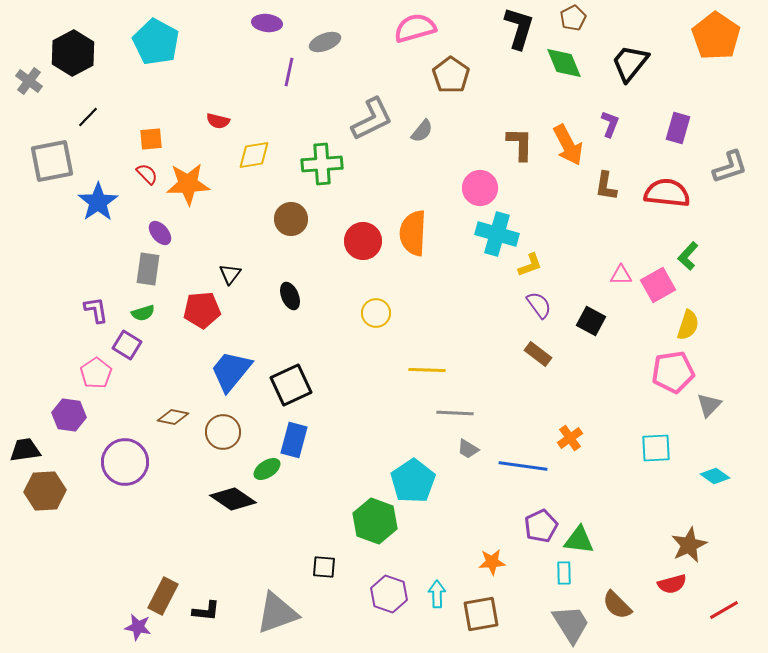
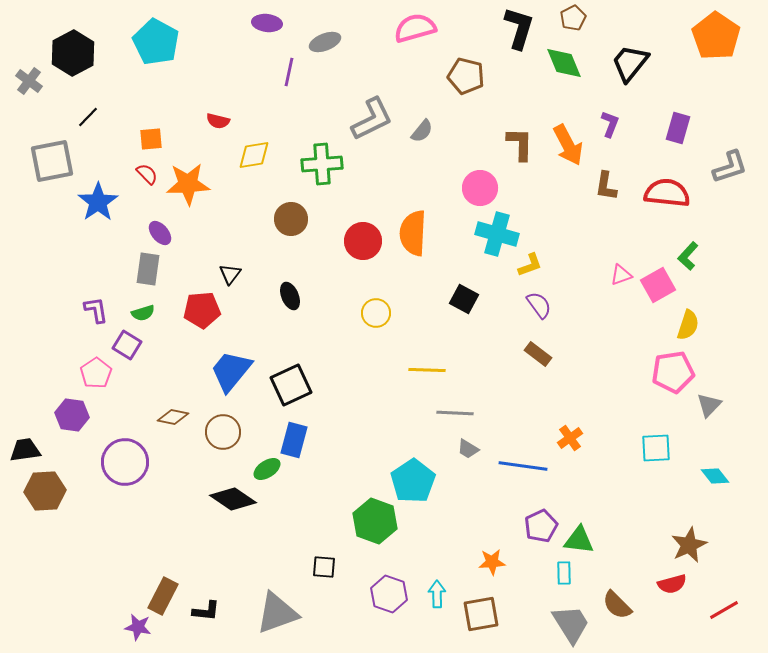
brown pentagon at (451, 75): moved 15 px right, 1 px down; rotated 21 degrees counterclockwise
pink triangle at (621, 275): rotated 20 degrees counterclockwise
black square at (591, 321): moved 127 px left, 22 px up
purple hexagon at (69, 415): moved 3 px right
cyan diamond at (715, 476): rotated 16 degrees clockwise
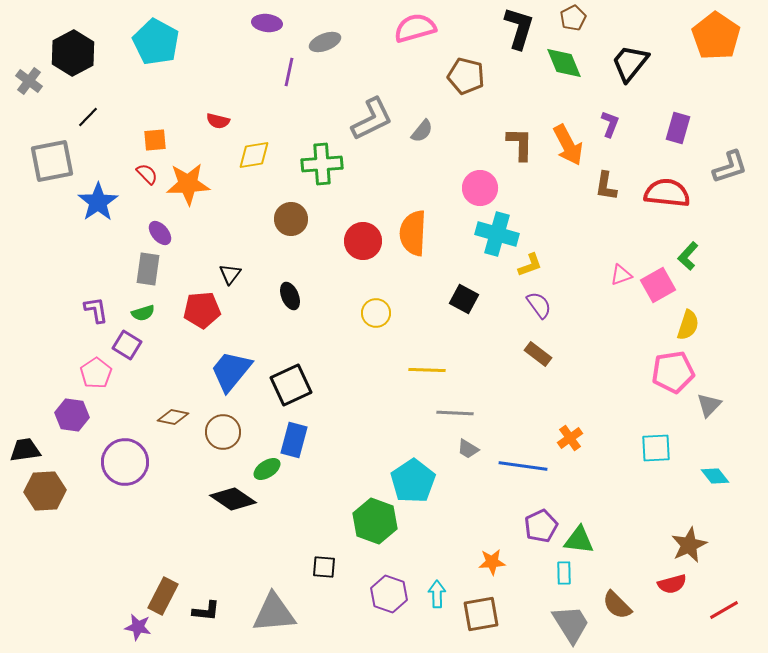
orange square at (151, 139): moved 4 px right, 1 px down
gray triangle at (277, 613): moved 3 px left; rotated 15 degrees clockwise
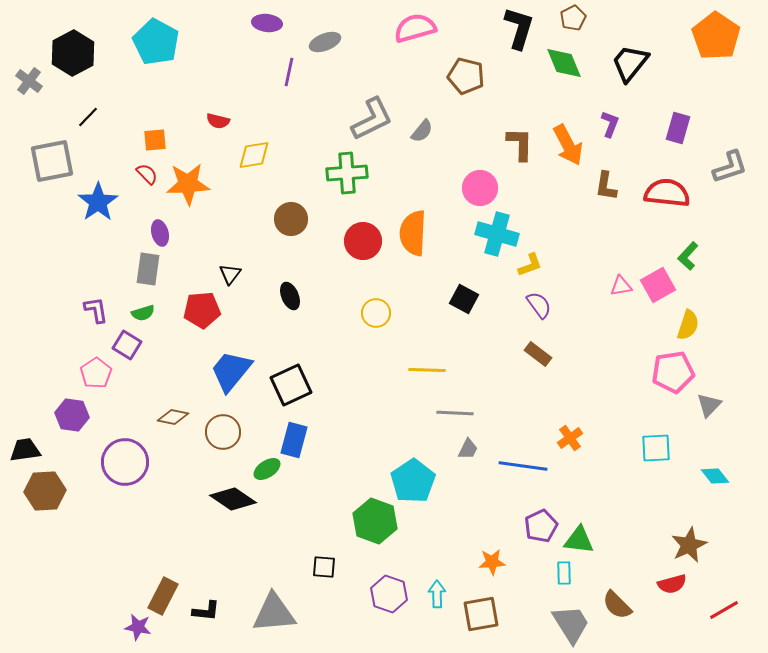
green cross at (322, 164): moved 25 px right, 9 px down
purple ellipse at (160, 233): rotated 25 degrees clockwise
pink triangle at (621, 275): moved 11 px down; rotated 10 degrees clockwise
gray trapezoid at (468, 449): rotated 95 degrees counterclockwise
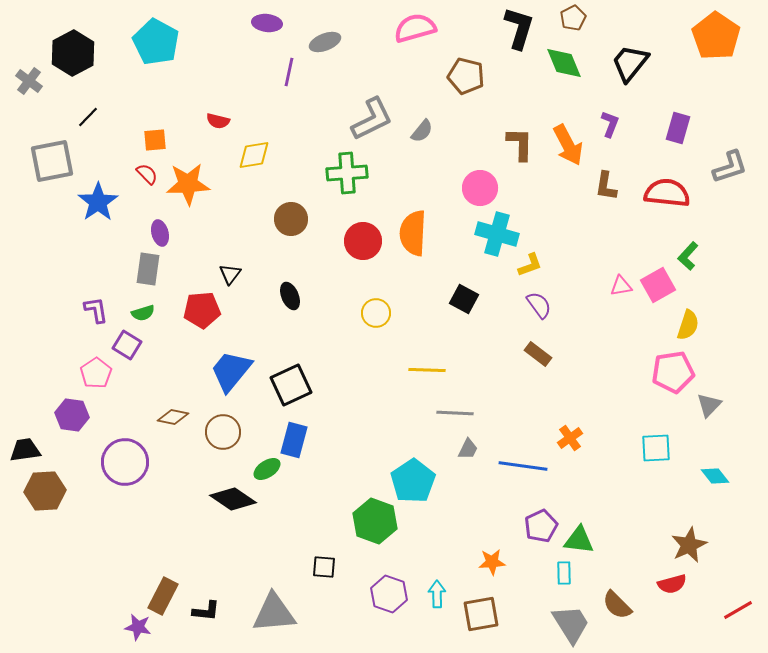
red line at (724, 610): moved 14 px right
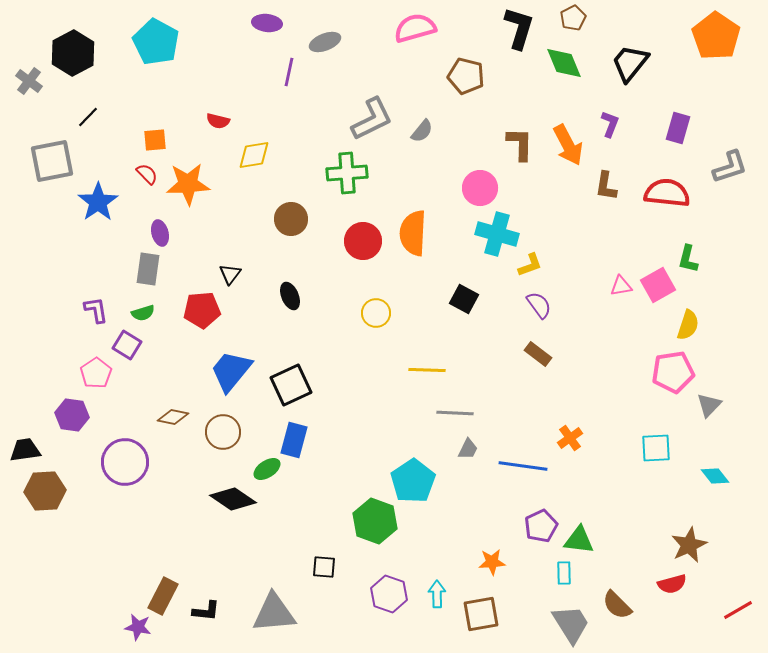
green L-shape at (688, 256): moved 3 px down; rotated 28 degrees counterclockwise
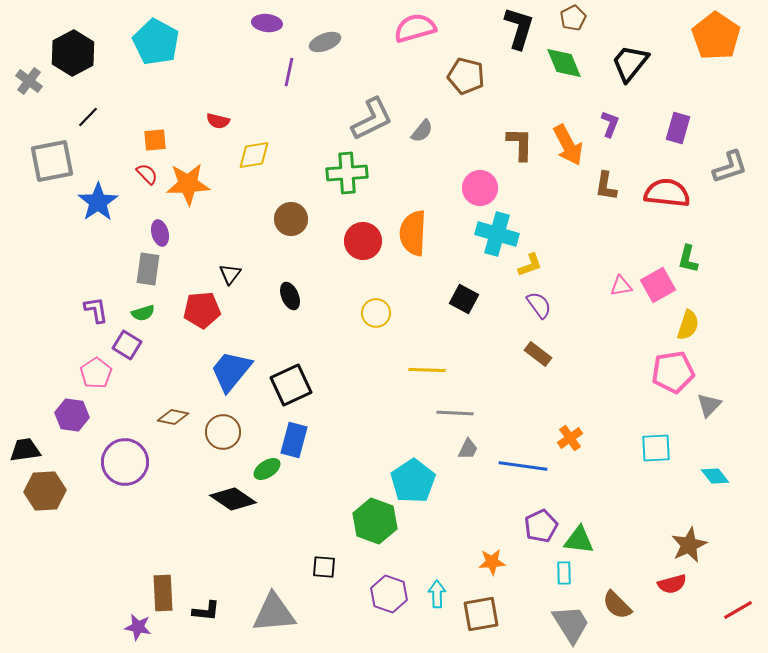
brown rectangle at (163, 596): moved 3 px up; rotated 30 degrees counterclockwise
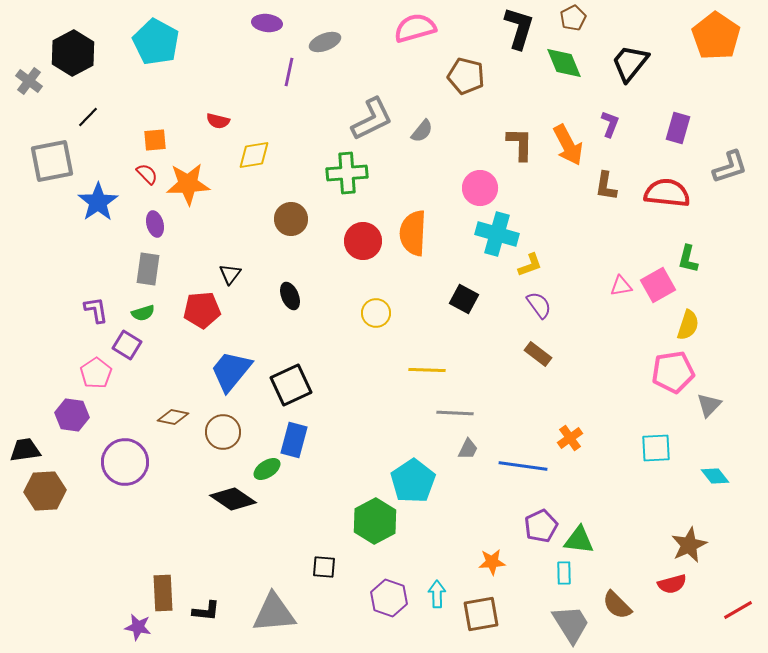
purple ellipse at (160, 233): moved 5 px left, 9 px up
green hexagon at (375, 521): rotated 12 degrees clockwise
purple hexagon at (389, 594): moved 4 px down
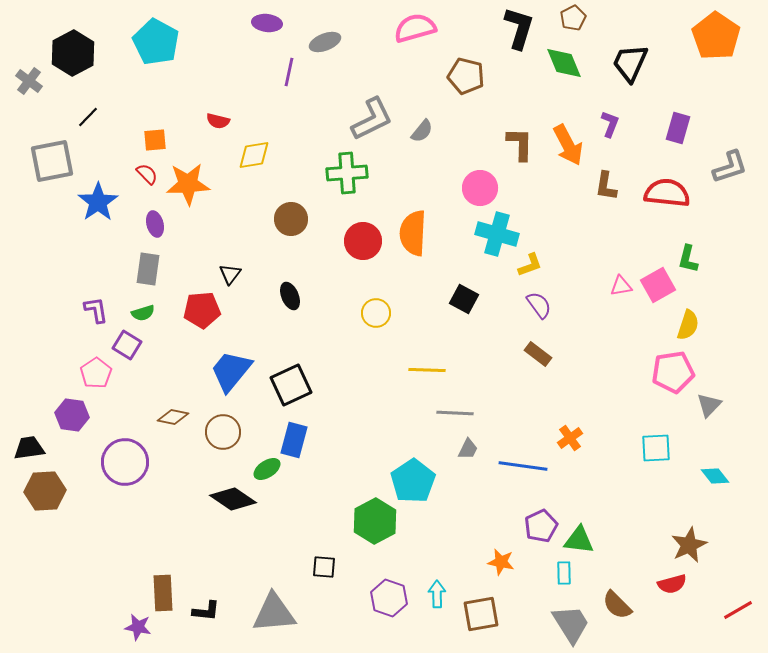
black trapezoid at (630, 63): rotated 15 degrees counterclockwise
black trapezoid at (25, 450): moved 4 px right, 2 px up
orange star at (492, 562): moved 9 px right; rotated 16 degrees clockwise
